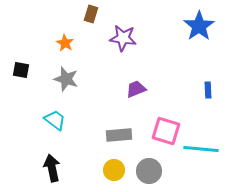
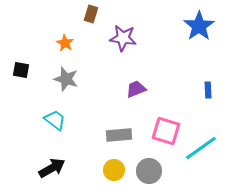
cyan line: moved 1 px up; rotated 40 degrees counterclockwise
black arrow: rotated 72 degrees clockwise
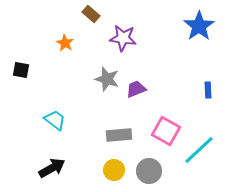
brown rectangle: rotated 66 degrees counterclockwise
gray star: moved 41 px right
pink square: rotated 12 degrees clockwise
cyan line: moved 2 px left, 2 px down; rotated 8 degrees counterclockwise
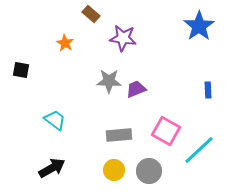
gray star: moved 2 px right, 2 px down; rotated 15 degrees counterclockwise
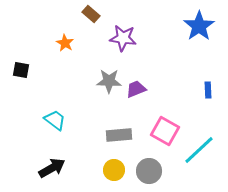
pink square: moved 1 px left
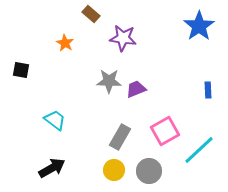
pink square: rotated 32 degrees clockwise
gray rectangle: moved 1 px right, 2 px down; rotated 55 degrees counterclockwise
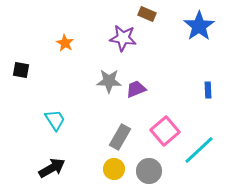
brown rectangle: moved 56 px right; rotated 18 degrees counterclockwise
cyan trapezoid: rotated 20 degrees clockwise
pink square: rotated 12 degrees counterclockwise
yellow circle: moved 1 px up
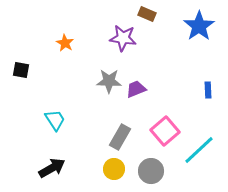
gray circle: moved 2 px right
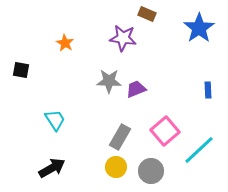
blue star: moved 2 px down
yellow circle: moved 2 px right, 2 px up
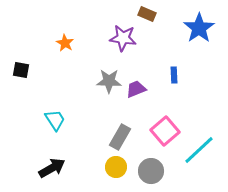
blue rectangle: moved 34 px left, 15 px up
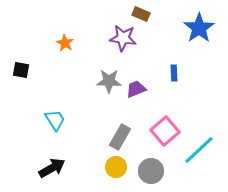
brown rectangle: moved 6 px left
blue rectangle: moved 2 px up
